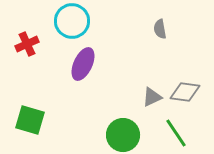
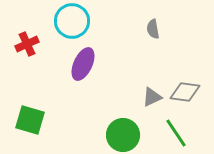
gray semicircle: moved 7 px left
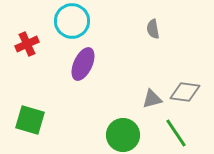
gray triangle: moved 2 px down; rotated 10 degrees clockwise
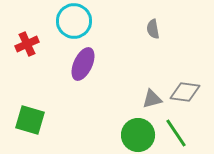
cyan circle: moved 2 px right
green circle: moved 15 px right
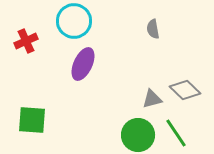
red cross: moved 1 px left, 3 px up
gray diamond: moved 2 px up; rotated 36 degrees clockwise
green square: moved 2 px right; rotated 12 degrees counterclockwise
